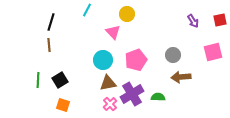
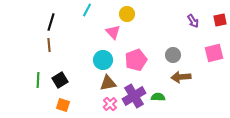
pink square: moved 1 px right, 1 px down
purple cross: moved 2 px right, 2 px down
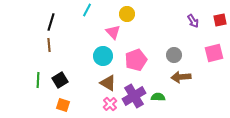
gray circle: moved 1 px right
cyan circle: moved 4 px up
brown triangle: rotated 42 degrees clockwise
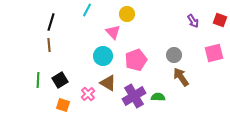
red square: rotated 32 degrees clockwise
brown arrow: rotated 60 degrees clockwise
pink cross: moved 22 px left, 10 px up
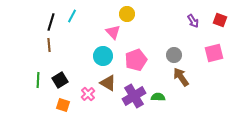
cyan line: moved 15 px left, 6 px down
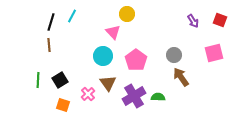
pink pentagon: rotated 15 degrees counterclockwise
brown triangle: rotated 24 degrees clockwise
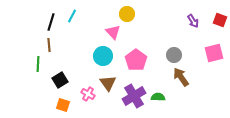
green line: moved 16 px up
pink cross: rotated 16 degrees counterclockwise
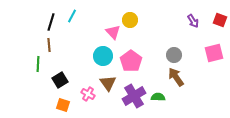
yellow circle: moved 3 px right, 6 px down
pink pentagon: moved 5 px left, 1 px down
brown arrow: moved 5 px left
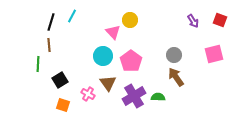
pink square: moved 1 px down
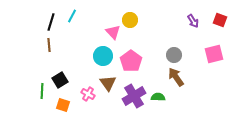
green line: moved 4 px right, 27 px down
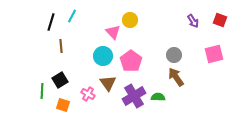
brown line: moved 12 px right, 1 px down
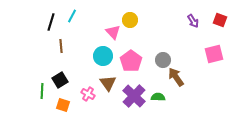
gray circle: moved 11 px left, 5 px down
purple cross: rotated 15 degrees counterclockwise
